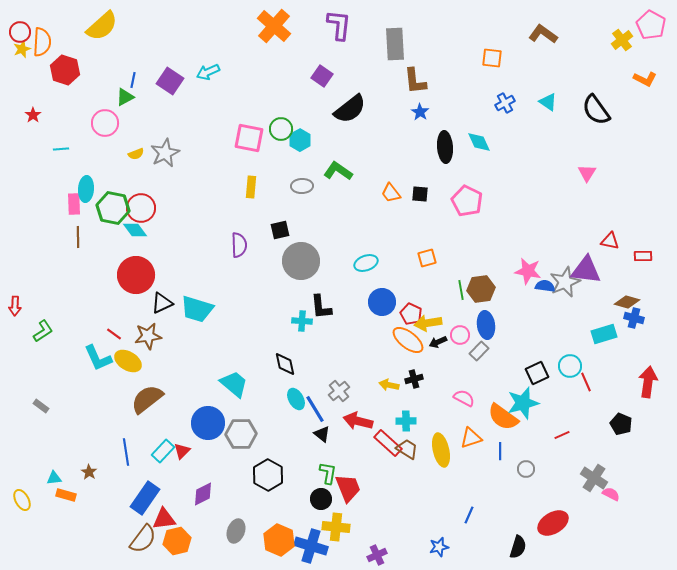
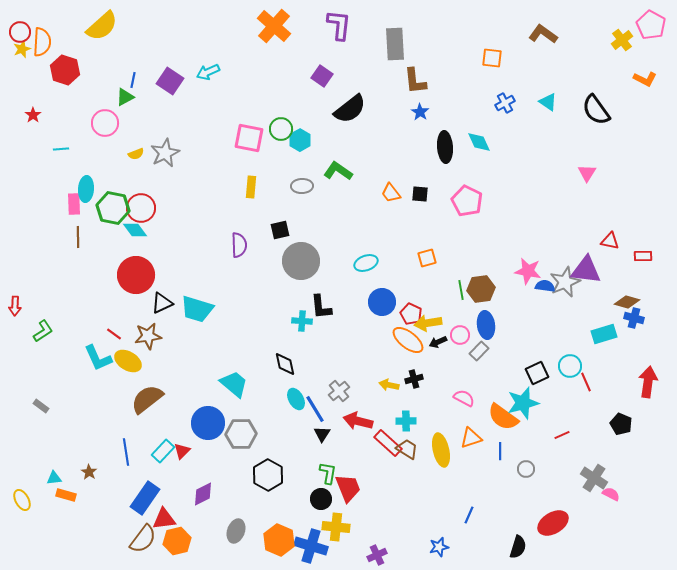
black triangle at (322, 434): rotated 24 degrees clockwise
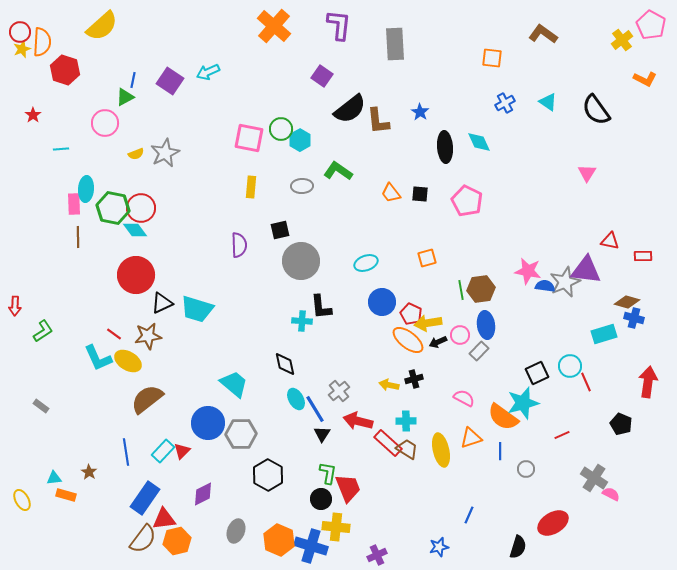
brown L-shape at (415, 81): moved 37 px left, 40 px down
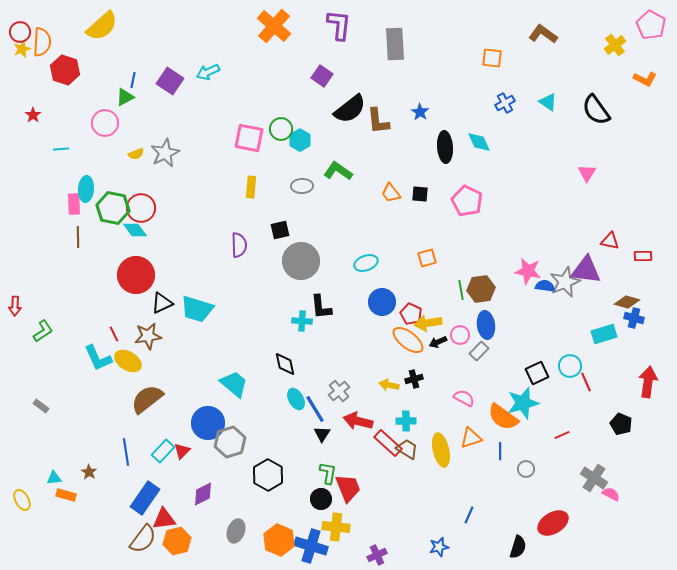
yellow cross at (622, 40): moved 7 px left, 5 px down
red line at (114, 334): rotated 28 degrees clockwise
gray hexagon at (241, 434): moved 11 px left, 8 px down; rotated 16 degrees counterclockwise
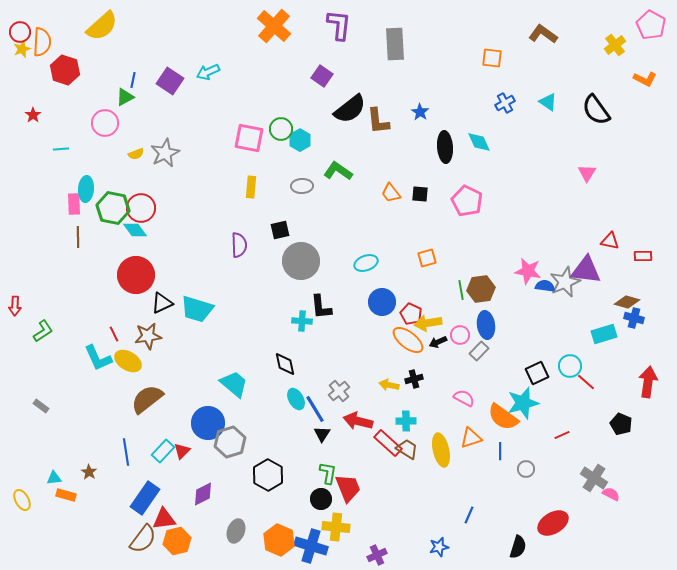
red line at (586, 382): rotated 24 degrees counterclockwise
